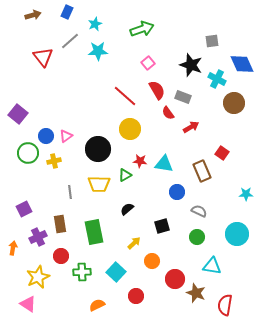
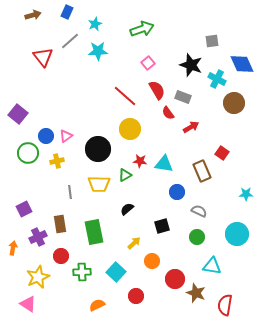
yellow cross at (54, 161): moved 3 px right
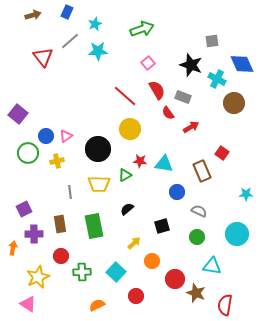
green rectangle at (94, 232): moved 6 px up
purple cross at (38, 237): moved 4 px left, 3 px up; rotated 24 degrees clockwise
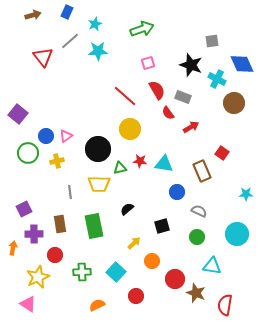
pink square at (148, 63): rotated 24 degrees clockwise
green triangle at (125, 175): moved 5 px left, 7 px up; rotated 16 degrees clockwise
red circle at (61, 256): moved 6 px left, 1 px up
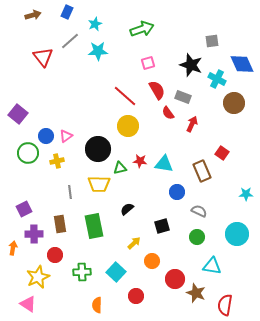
red arrow at (191, 127): moved 1 px right, 3 px up; rotated 35 degrees counterclockwise
yellow circle at (130, 129): moved 2 px left, 3 px up
orange semicircle at (97, 305): rotated 63 degrees counterclockwise
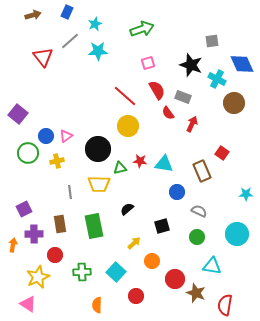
orange arrow at (13, 248): moved 3 px up
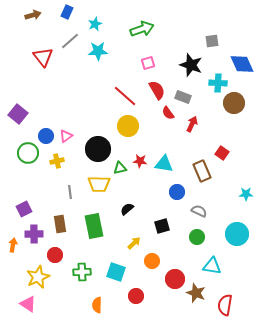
cyan cross at (217, 79): moved 1 px right, 4 px down; rotated 24 degrees counterclockwise
cyan square at (116, 272): rotated 24 degrees counterclockwise
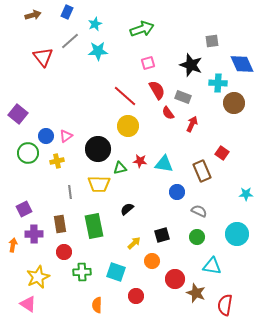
black square at (162, 226): moved 9 px down
red circle at (55, 255): moved 9 px right, 3 px up
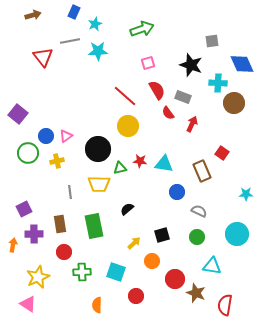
blue rectangle at (67, 12): moved 7 px right
gray line at (70, 41): rotated 30 degrees clockwise
